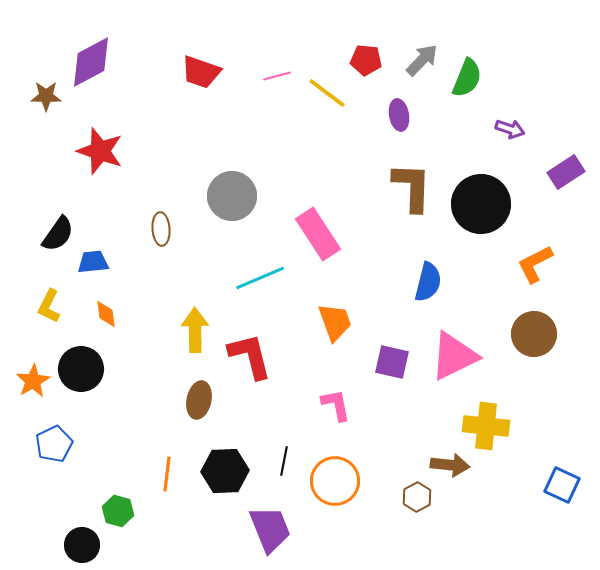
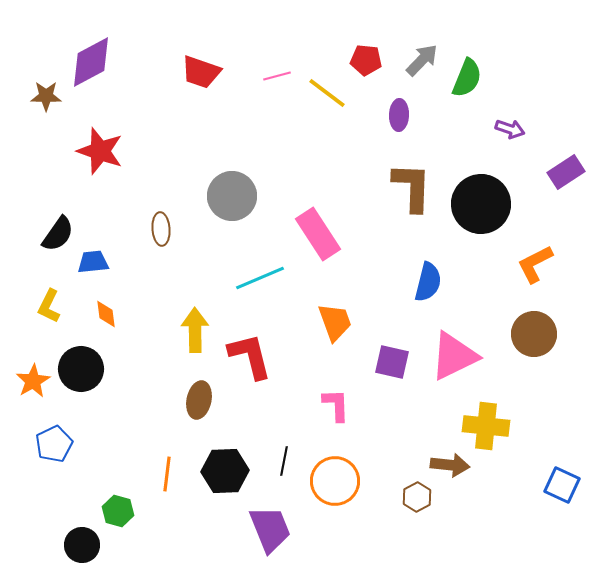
purple ellipse at (399, 115): rotated 12 degrees clockwise
pink L-shape at (336, 405): rotated 9 degrees clockwise
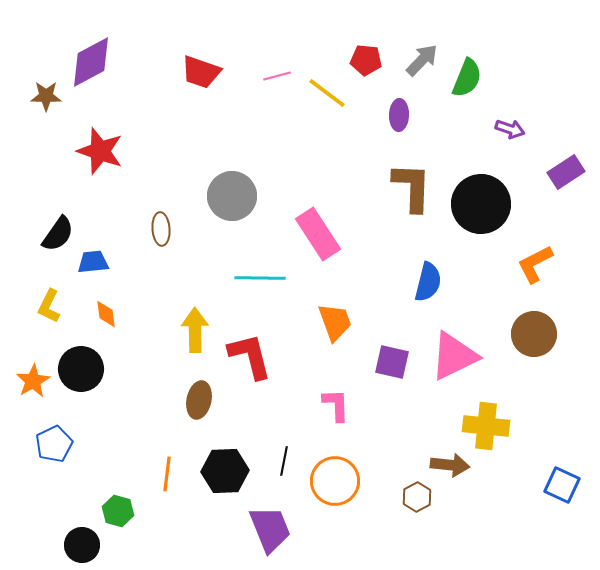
cyan line at (260, 278): rotated 24 degrees clockwise
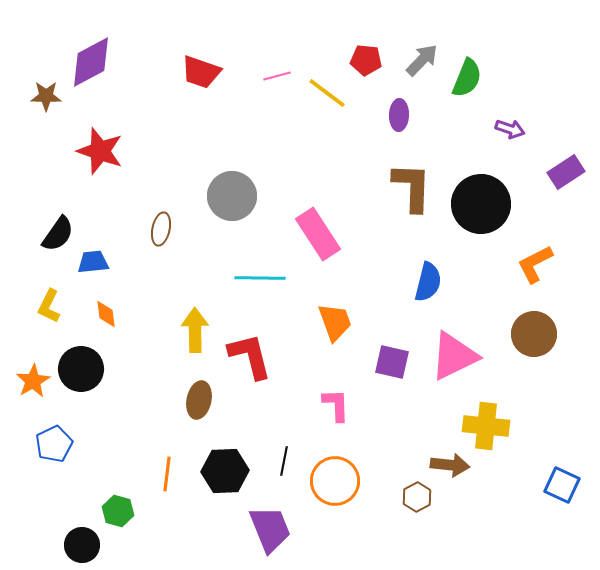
brown ellipse at (161, 229): rotated 16 degrees clockwise
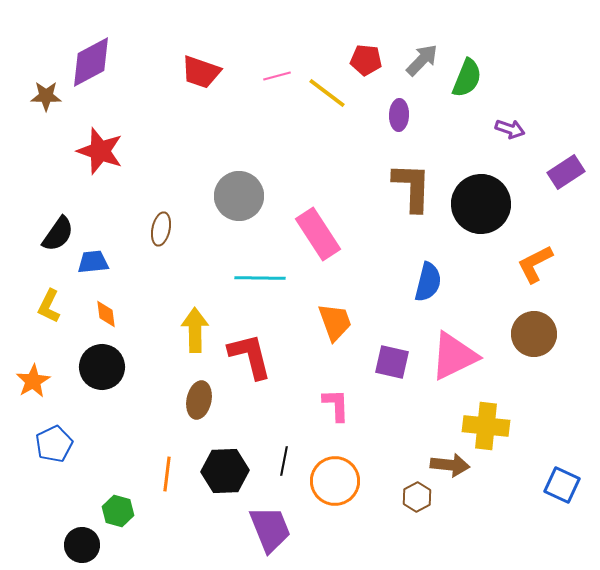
gray circle at (232, 196): moved 7 px right
black circle at (81, 369): moved 21 px right, 2 px up
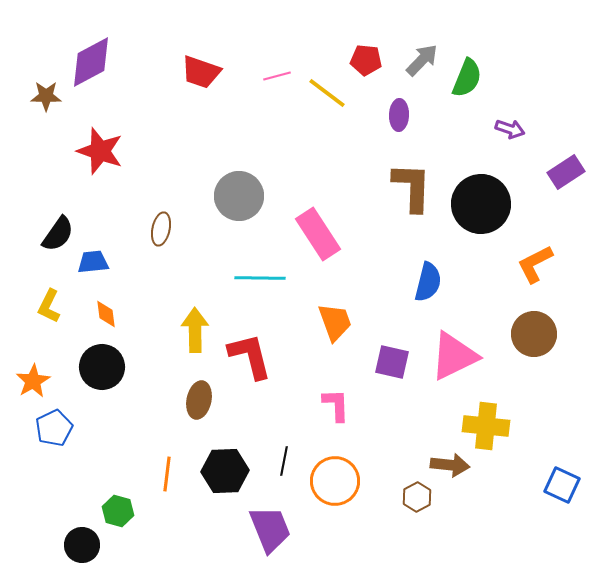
blue pentagon at (54, 444): moved 16 px up
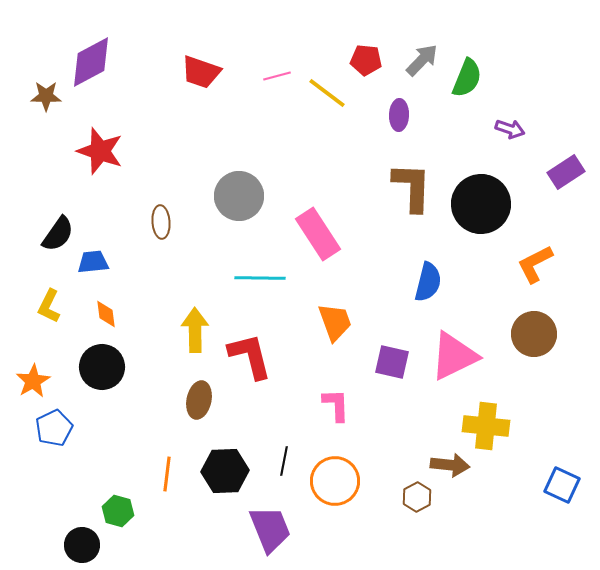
brown ellipse at (161, 229): moved 7 px up; rotated 16 degrees counterclockwise
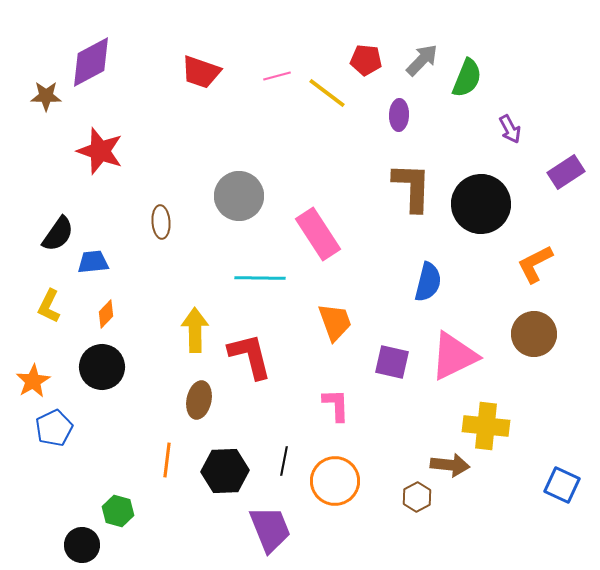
purple arrow at (510, 129): rotated 44 degrees clockwise
orange diamond at (106, 314): rotated 52 degrees clockwise
orange line at (167, 474): moved 14 px up
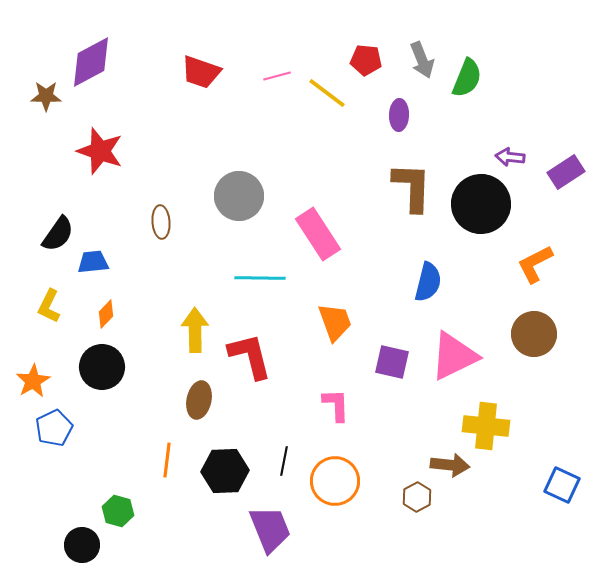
gray arrow at (422, 60): rotated 114 degrees clockwise
purple arrow at (510, 129): moved 28 px down; rotated 124 degrees clockwise
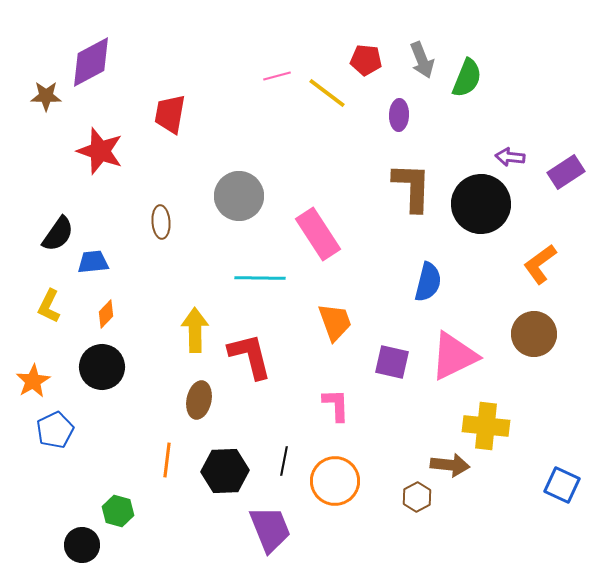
red trapezoid at (201, 72): moved 31 px left, 42 px down; rotated 81 degrees clockwise
orange L-shape at (535, 264): moved 5 px right; rotated 9 degrees counterclockwise
blue pentagon at (54, 428): moved 1 px right, 2 px down
